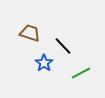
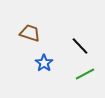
black line: moved 17 px right
green line: moved 4 px right, 1 px down
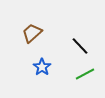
brown trapezoid: moved 2 px right; rotated 60 degrees counterclockwise
blue star: moved 2 px left, 4 px down
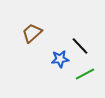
blue star: moved 18 px right, 8 px up; rotated 30 degrees clockwise
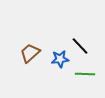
brown trapezoid: moved 2 px left, 20 px down
green line: rotated 30 degrees clockwise
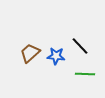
blue star: moved 4 px left, 3 px up; rotated 12 degrees clockwise
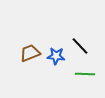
brown trapezoid: rotated 20 degrees clockwise
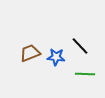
blue star: moved 1 px down
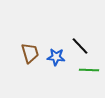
brown trapezoid: rotated 95 degrees clockwise
green line: moved 4 px right, 4 px up
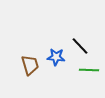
brown trapezoid: moved 12 px down
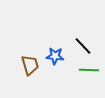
black line: moved 3 px right
blue star: moved 1 px left, 1 px up
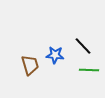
blue star: moved 1 px up
